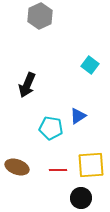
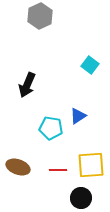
brown ellipse: moved 1 px right
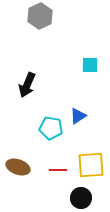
cyan square: rotated 36 degrees counterclockwise
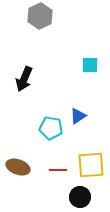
black arrow: moved 3 px left, 6 px up
black circle: moved 1 px left, 1 px up
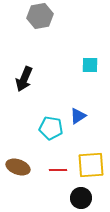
gray hexagon: rotated 15 degrees clockwise
black circle: moved 1 px right, 1 px down
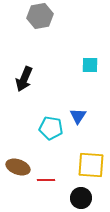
blue triangle: rotated 24 degrees counterclockwise
yellow square: rotated 8 degrees clockwise
red line: moved 12 px left, 10 px down
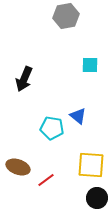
gray hexagon: moved 26 px right
blue triangle: rotated 24 degrees counterclockwise
cyan pentagon: moved 1 px right
red line: rotated 36 degrees counterclockwise
black circle: moved 16 px right
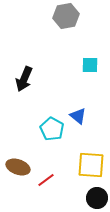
cyan pentagon: moved 1 px down; rotated 20 degrees clockwise
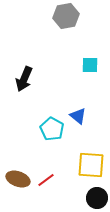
brown ellipse: moved 12 px down
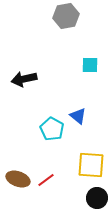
black arrow: rotated 55 degrees clockwise
